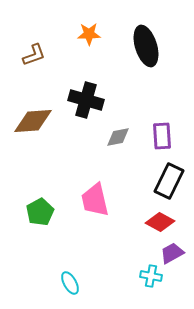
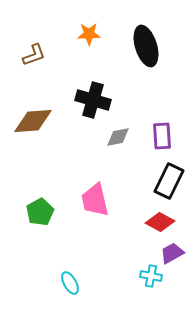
black cross: moved 7 px right
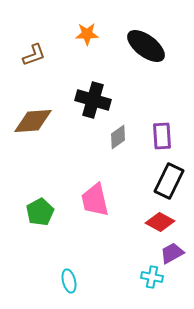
orange star: moved 2 px left
black ellipse: rotated 36 degrees counterclockwise
gray diamond: rotated 25 degrees counterclockwise
cyan cross: moved 1 px right, 1 px down
cyan ellipse: moved 1 px left, 2 px up; rotated 15 degrees clockwise
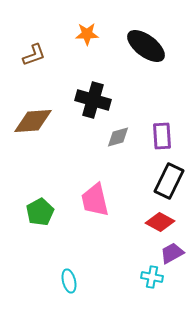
gray diamond: rotated 20 degrees clockwise
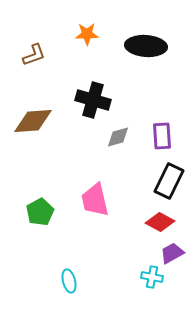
black ellipse: rotated 33 degrees counterclockwise
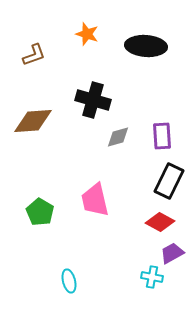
orange star: rotated 20 degrees clockwise
green pentagon: rotated 12 degrees counterclockwise
